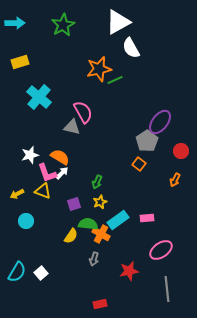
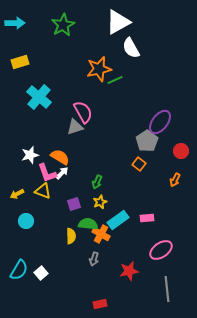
gray triangle: moved 3 px right; rotated 30 degrees counterclockwise
yellow semicircle: rotated 35 degrees counterclockwise
cyan semicircle: moved 2 px right, 2 px up
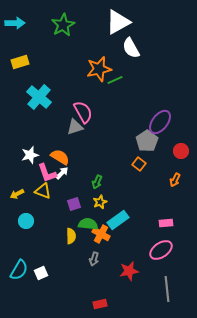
pink rectangle: moved 19 px right, 5 px down
white square: rotated 16 degrees clockwise
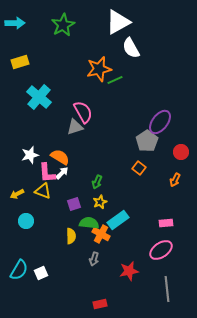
red circle: moved 1 px down
orange square: moved 4 px down
pink L-shape: rotated 15 degrees clockwise
green semicircle: moved 1 px right, 1 px up
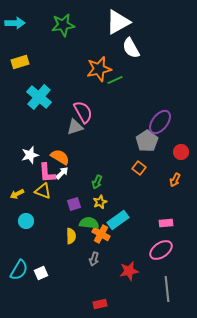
green star: rotated 20 degrees clockwise
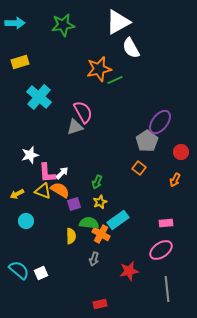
orange semicircle: moved 33 px down
cyan semicircle: rotated 80 degrees counterclockwise
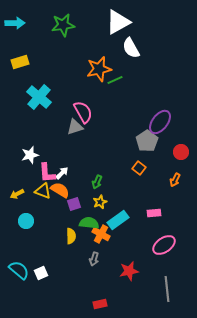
pink rectangle: moved 12 px left, 10 px up
pink ellipse: moved 3 px right, 5 px up
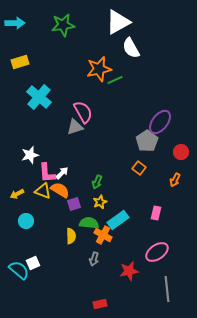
pink rectangle: moved 2 px right; rotated 72 degrees counterclockwise
orange cross: moved 2 px right, 1 px down
pink ellipse: moved 7 px left, 7 px down
white square: moved 8 px left, 10 px up
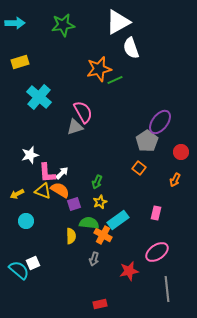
white semicircle: rotated 10 degrees clockwise
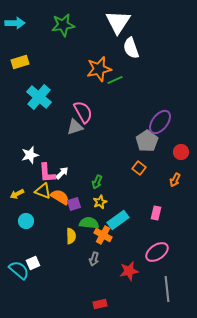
white triangle: rotated 28 degrees counterclockwise
orange semicircle: moved 7 px down
